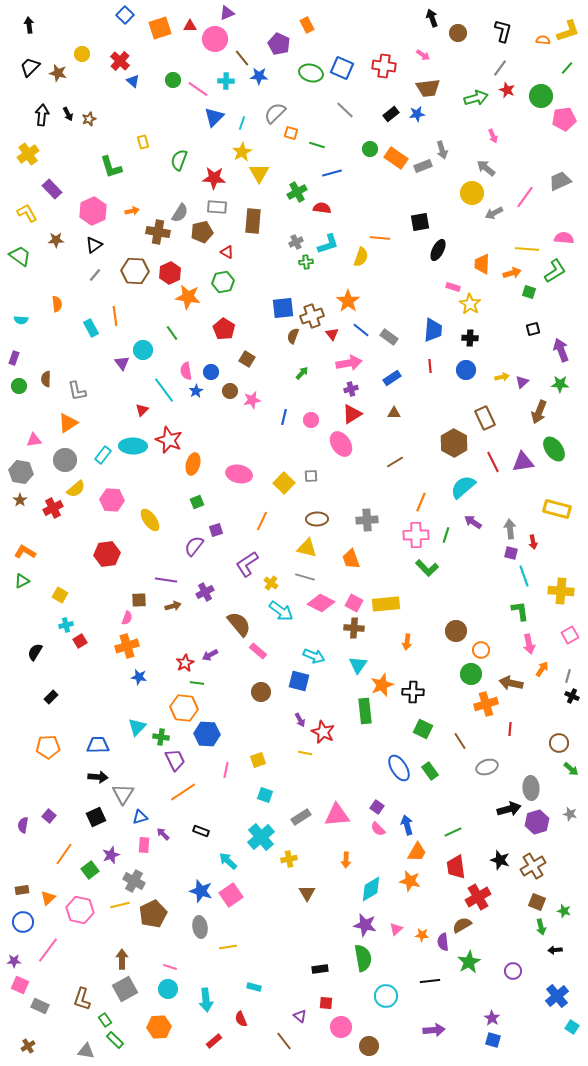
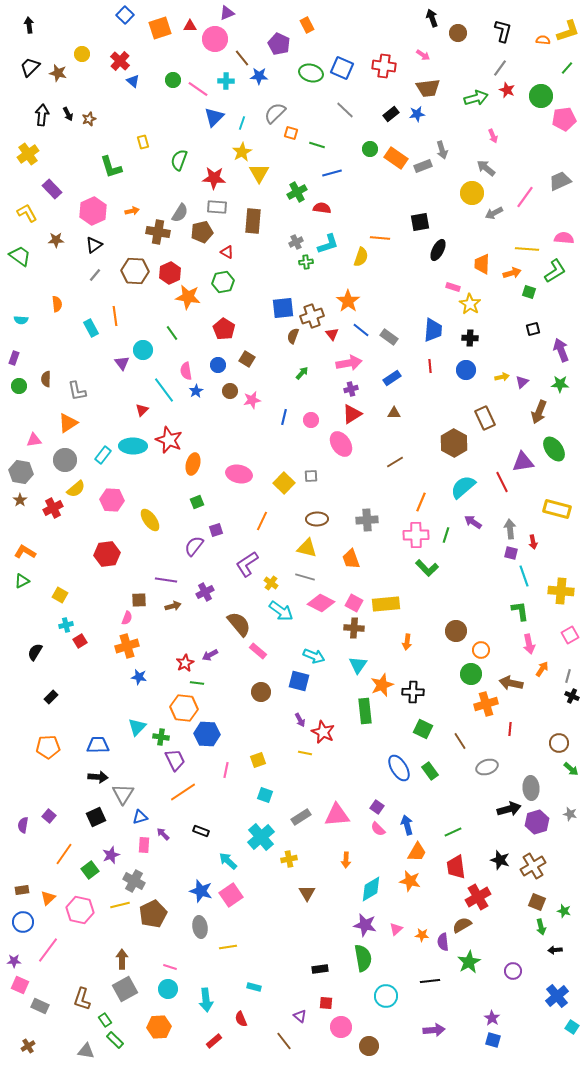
blue circle at (211, 372): moved 7 px right, 7 px up
red line at (493, 462): moved 9 px right, 20 px down
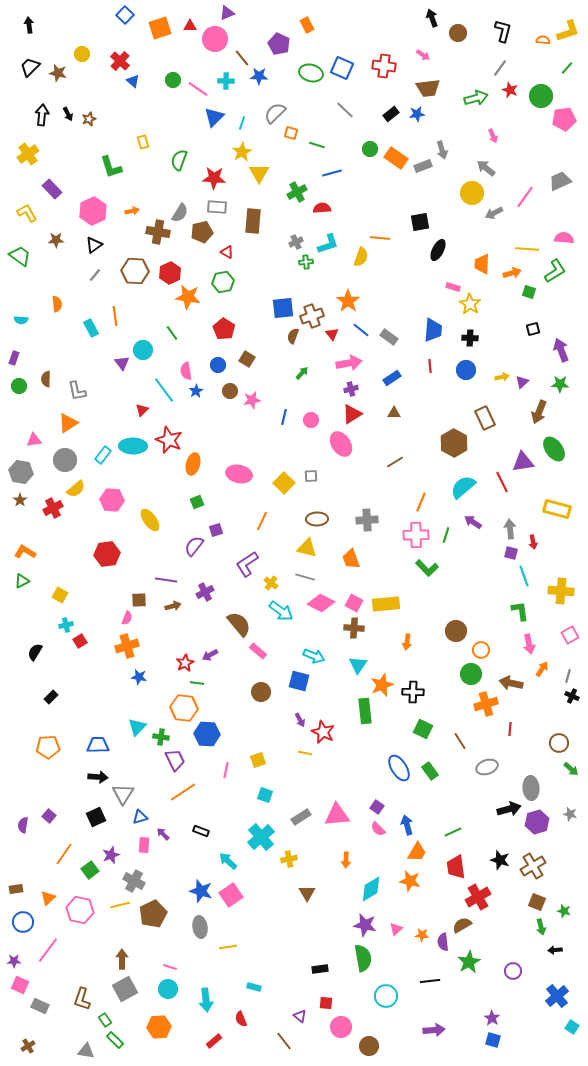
red star at (507, 90): moved 3 px right
red semicircle at (322, 208): rotated 12 degrees counterclockwise
brown rectangle at (22, 890): moved 6 px left, 1 px up
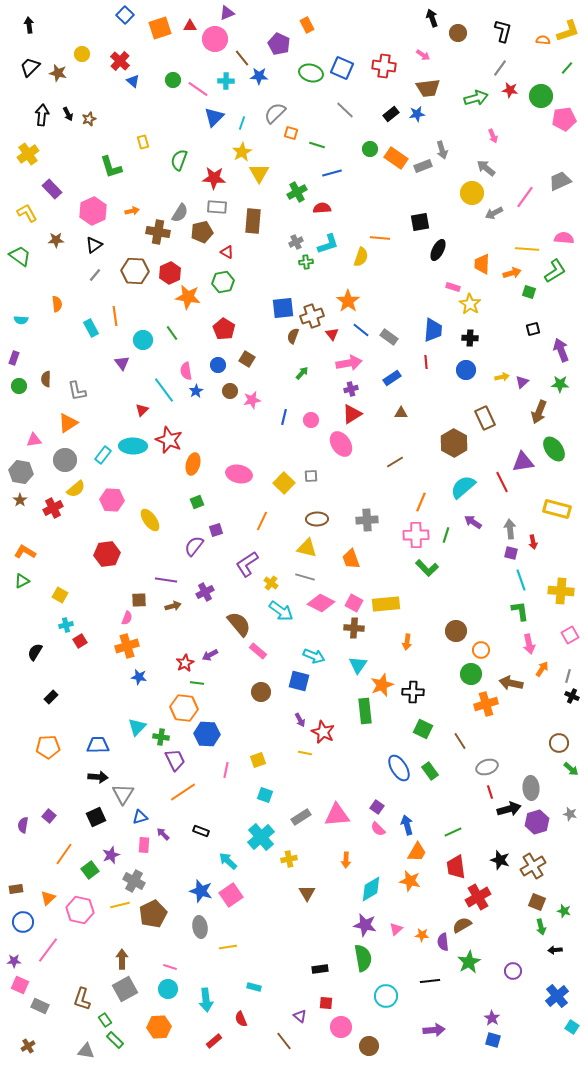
red star at (510, 90): rotated 14 degrees counterclockwise
cyan circle at (143, 350): moved 10 px up
red line at (430, 366): moved 4 px left, 4 px up
brown triangle at (394, 413): moved 7 px right
cyan line at (524, 576): moved 3 px left, 4 px down
red line at (510, 729): moved 20 px left, 63 px down; rotated 24 degrees counterclockwise
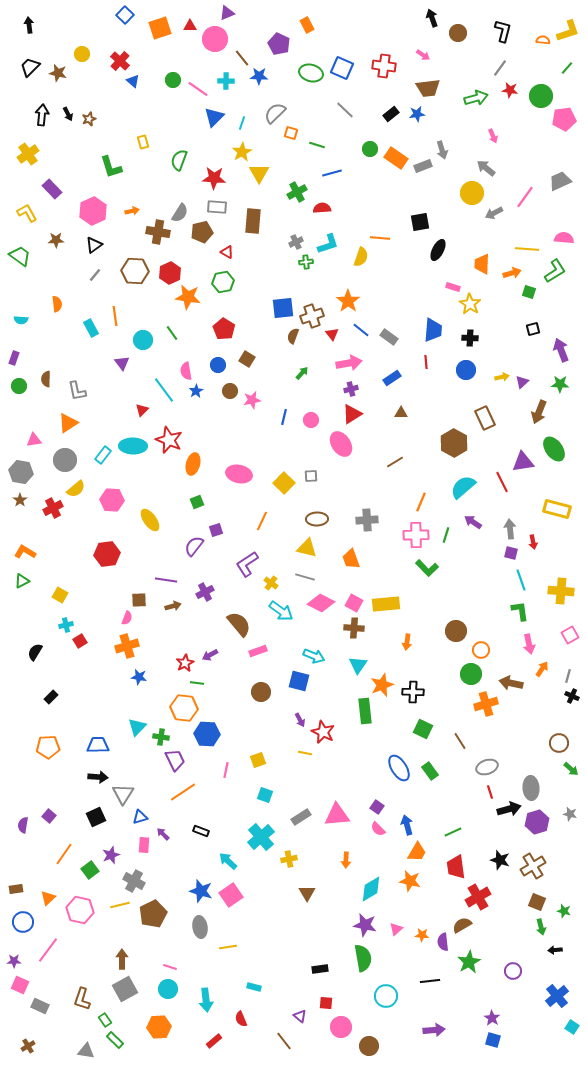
pink rectangle at (258, 651): rotated 60 degrees counterclockwise
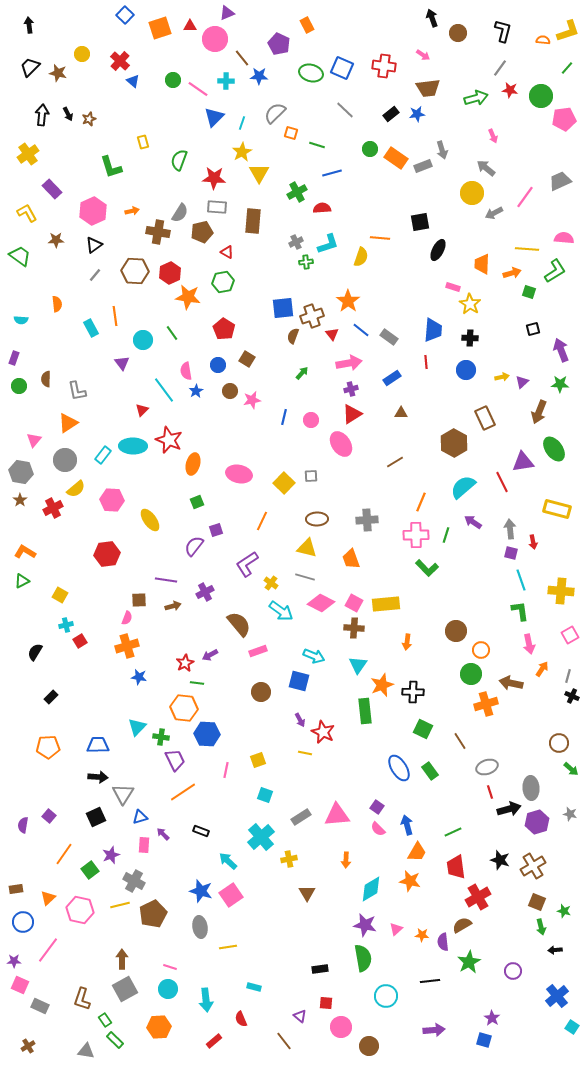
pink triangle at (34, 440): rotated 42 degrees counterclockwise
blue square at (493, 1040): moved 9 px left
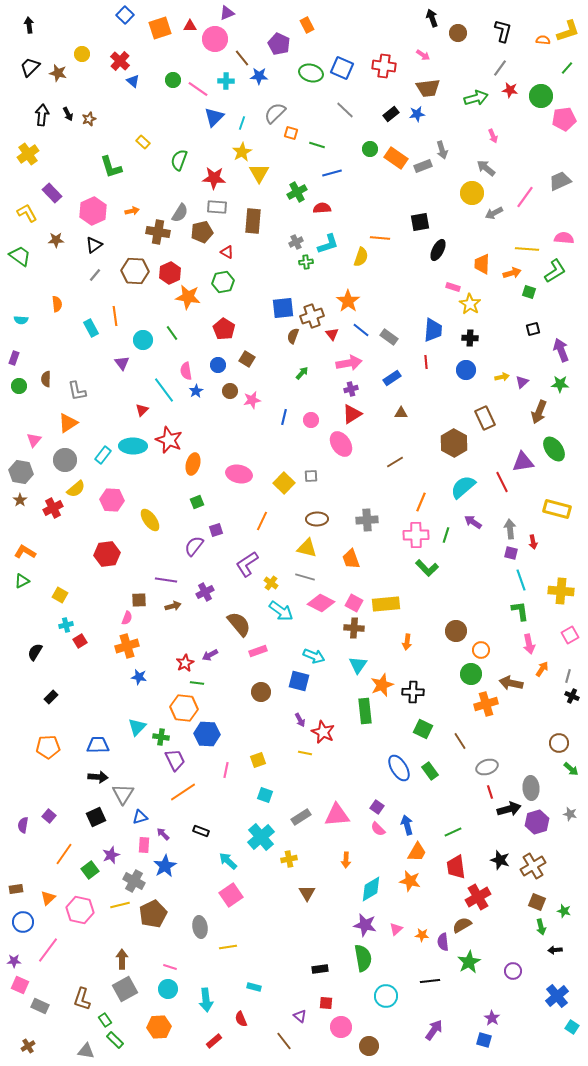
yellow rectangle at (143, 142): rotated 32 degrees counterclockwise
purple rectangle at (52, 189): moved 4 px down
blue star at (201, 891): moved 36 px left, 25 px up; rotated 25 degrees clockwise
purple arrow at (434, 1030): rotated 50 degrees counterclockwise
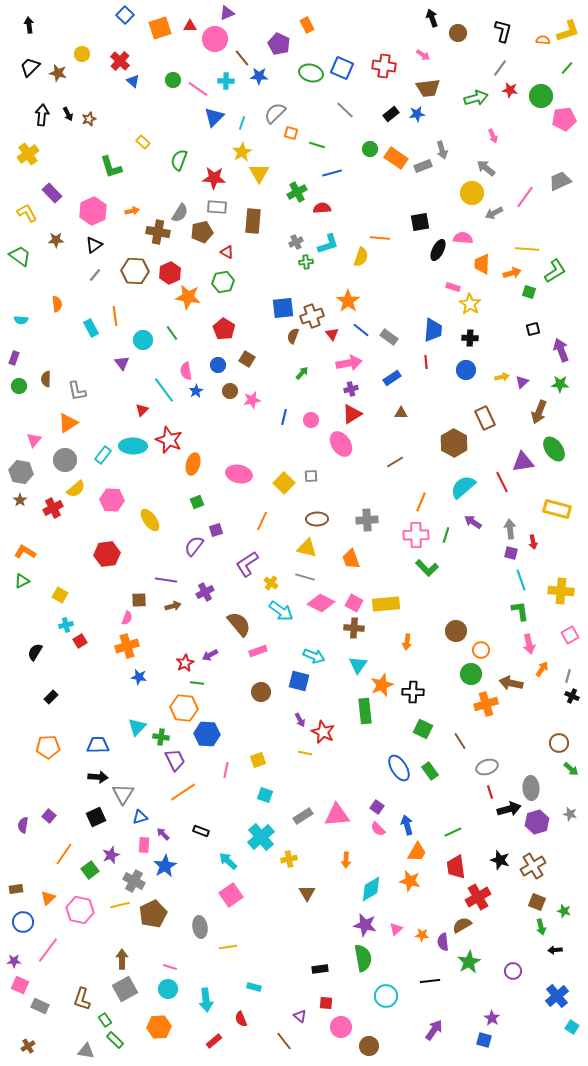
pink semicircle at (564, 238): moved 101 px left
gray rectangle at (301, 817): moved 2 px right, 1 px up
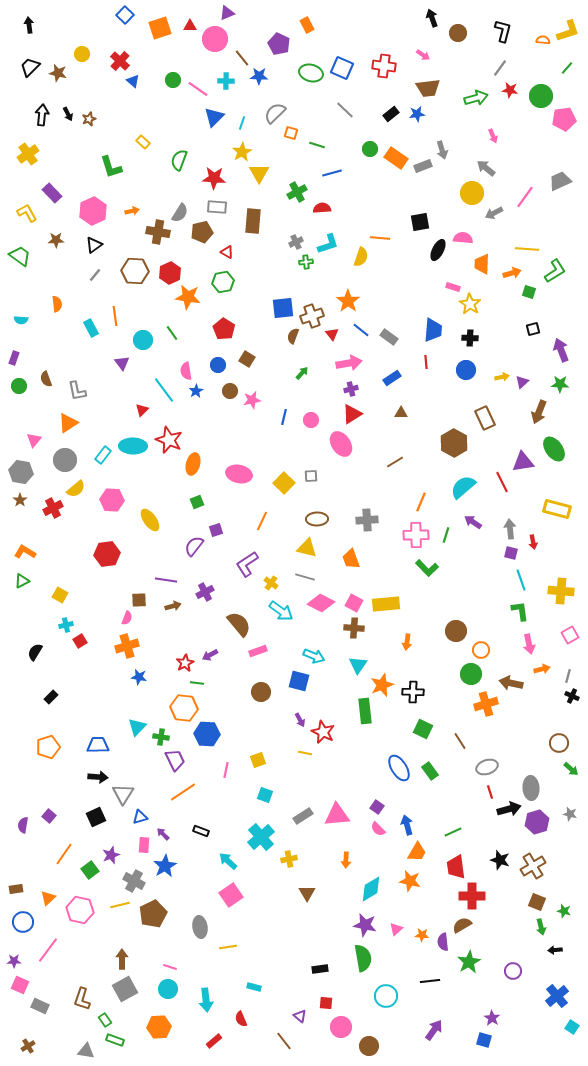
brown semicircle at (46, 379): rotated 21 degrees counterclockwise
orange arrow at (542, 669): rotated 42 degrees clockwise
orange pentagon at (48, 747): rotated 15 degrees counterclockwise
red cross at (478, 897): moved 6 px left, 1 px up; rotated 30 degrees clockwise
green rectangle at (115, 1040): rotated 24 degrees counterclockwise
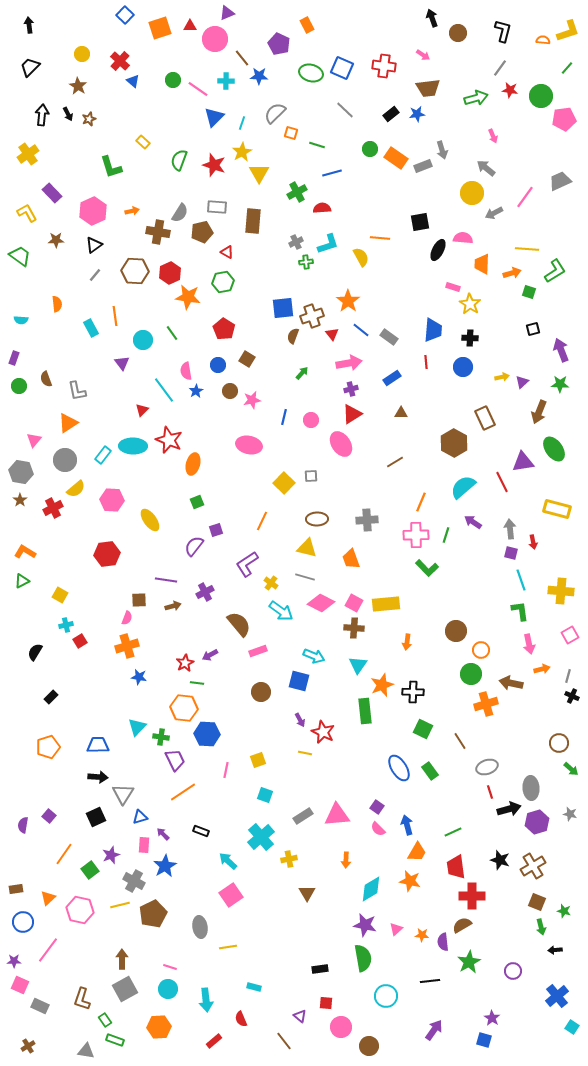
brown star at (58, 73): moved 20 px right, 13 px down; rotated 18 degrees clockwise
red star at (214, 178): moved 13 px up; rotated 15 degrees clockwise
yellow semicircle at (361, 257): rotated 48 degrees counterclockwise
blue circle at (466, 370): moved 3 px left, 3 px up
pink ellipse at (239, 474): moved 10 px right, 29 px up
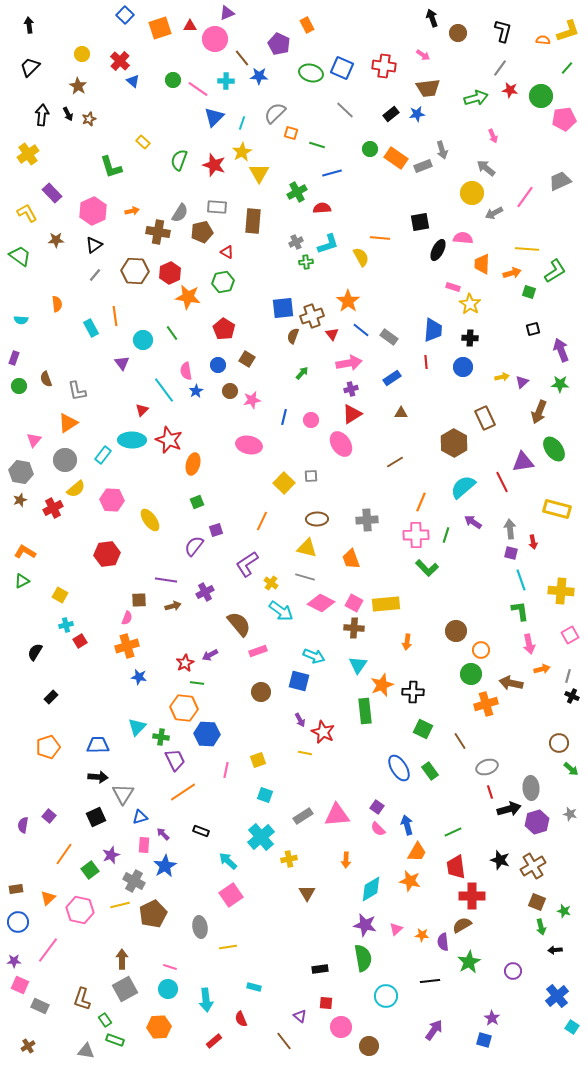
cyan ellipse at (133, 446): moved 1 px left, 6 px up
brown star at (20, 500): rotated 16 degrees clockwise
blue circle at (23, 922): moved 5 px left
